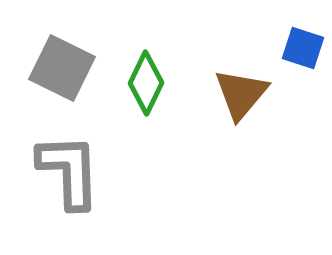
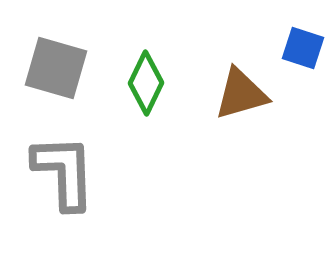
gray square: moved 6 px left; rotated 10 degrees counterclockwise
brown triangle: rotated 34 degrees clockwise
gray L-shape: moved 5 px left, 1 px down
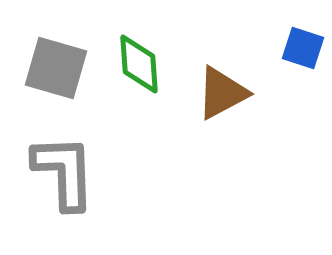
green diamond: moved 7 px left, 19 px up; rotated 30 degrees counterclockwise
brown triangle: moved 19 px left, 1 px up; rotated 12 degrees counterclockwise
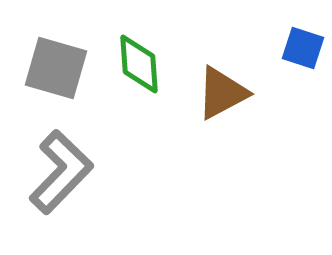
gray L-shape: moved 3 px left; rotated 46 degrees clockwise
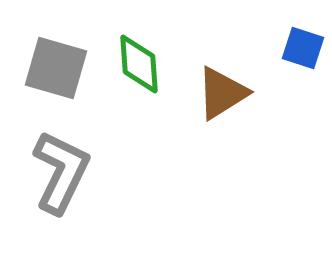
brown triangle: rotated 4 degrees counterclockwise
gray L-shape: rotated 18 degrees counterclockwise
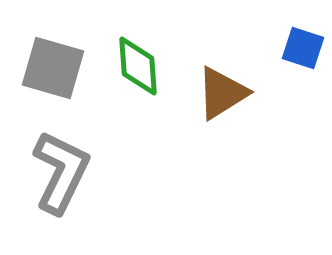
green diamond: moved 1 px left, 2 px down
gray square: moved 3 px left
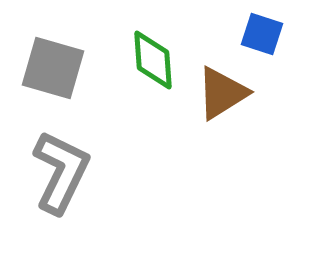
blue square: moved 41 px left, 14 px up
green diamond: moved 15 px right, 6 px up
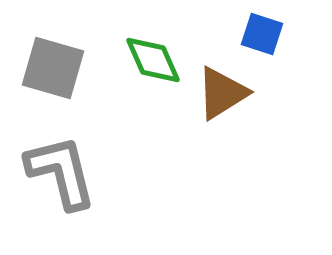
green diamond: rotated 20 degrees counterclockwise
gray L-shape: rotated 40 degrees counterclockwise
